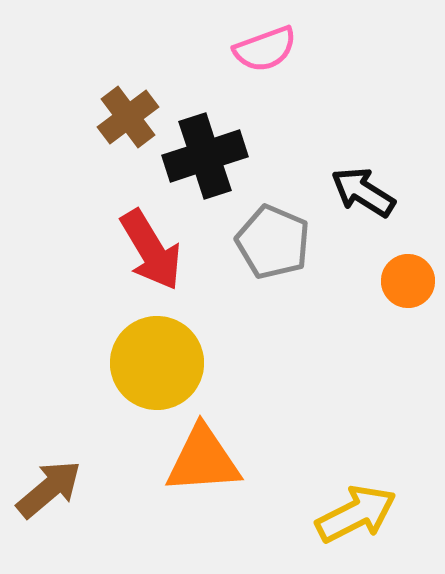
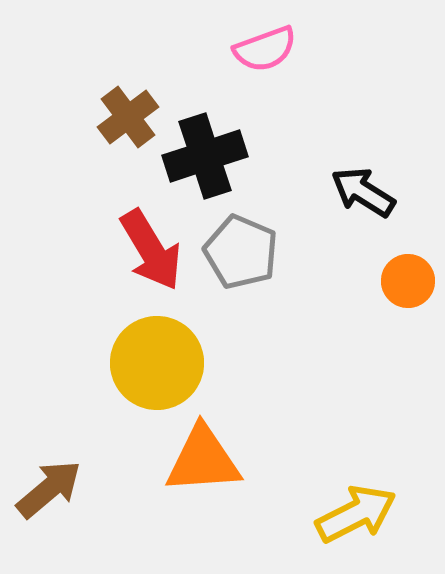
gray pentagon: moved 32 px left, 10 px down
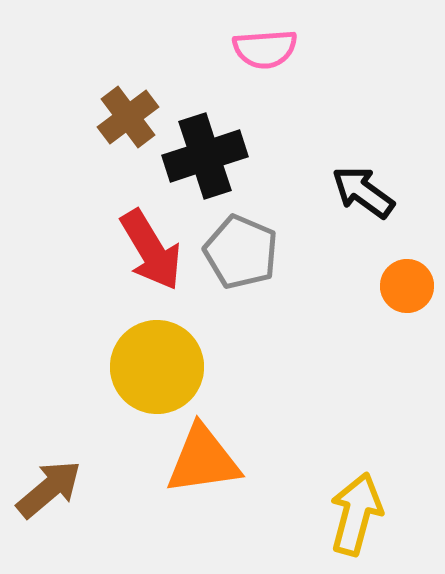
pink semicircle: rotated 16 degrees clockwise
black arrow: rotated 4 degrees clockwise
orange circle: moved 1 px left, 5 px down
yellow circle: moved 4 px down
orange triangle: rotated 4 degrees counterclockwise
yellow arrow: rotated 48 degrees counterclockwise
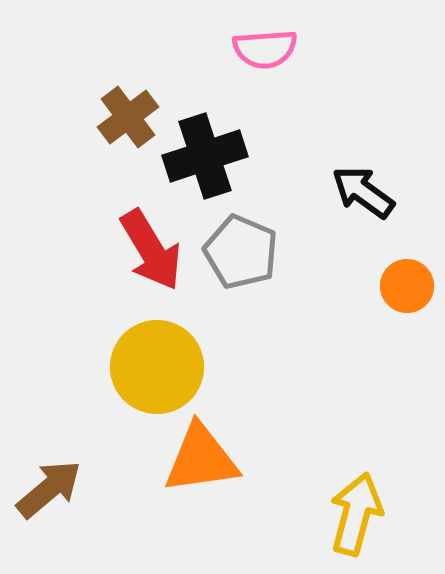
orange triangle: moved 2 px left, 1 px up
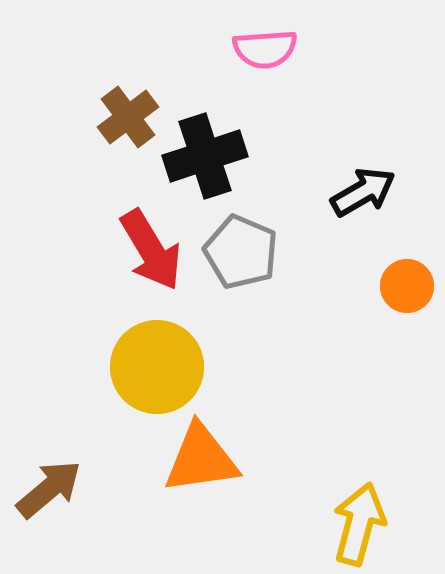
black arrow: rotated 114 degrees clockwise
yellow arrow: moved 3 px right, 10 px down
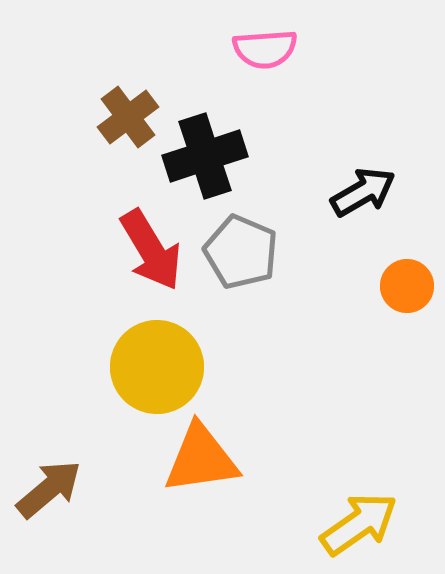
yellow arrow: rotated 40 degrees clockwise
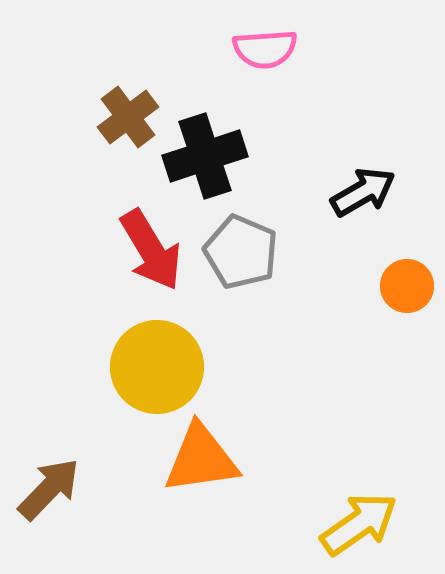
brown arrow: rotated 6 degrees counterclockwise
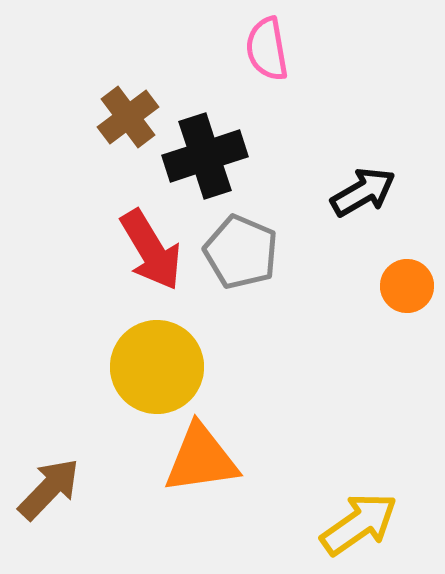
pink semicircle: moved 2 px right; rotated 84 degrees clockwise
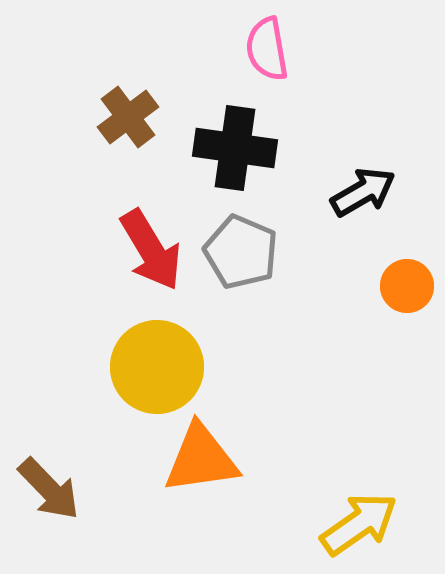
black cross: moved 30 px right, 8 px up; rotated 26 degrees clockwise
brown arrow: rotated 92 degrees clockwise
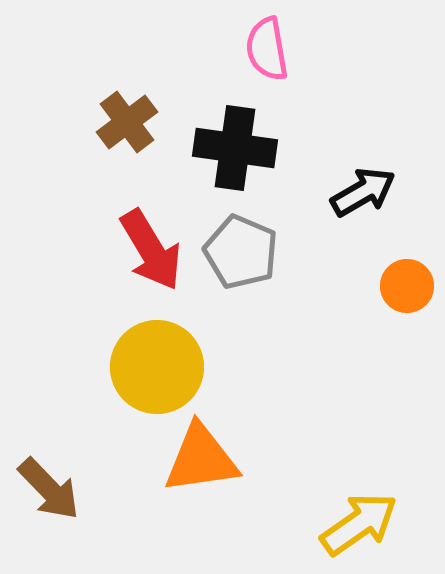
brown cross: moved 1 px left, 5 px down
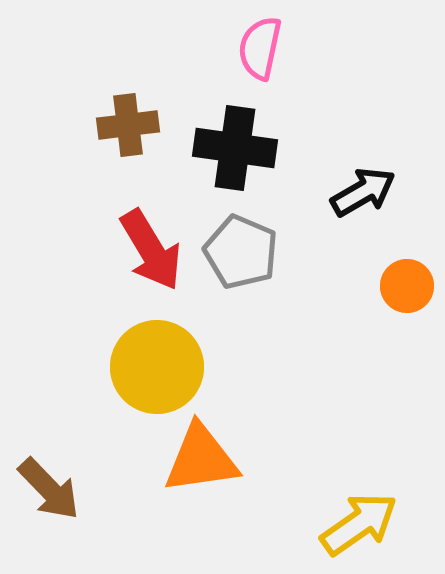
pink semicircle: moved 7 px left, 1 px up; rotated 22 degrees clockwise
brown cross: moved 1 px right, 3 px down; rotated 30 degrees clockwise
